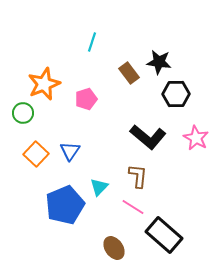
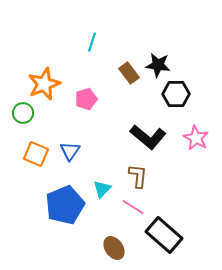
black star: moved 1 px left, 3 px down
orange square: rotated 20 degrees counterclockwise
cyan triangle: moved 3 px right, 2 px down
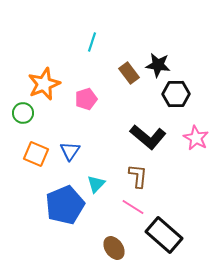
cyan triangle: moved 6 px left, 5 px up
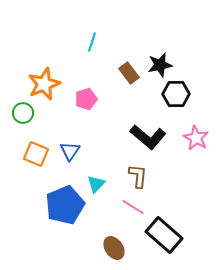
black star: moved 2 px right; rotated 20 degrees counterclockwise
